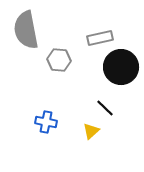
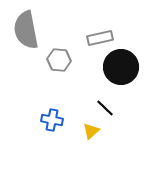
blue cross: moved 6 px right, 2 px up
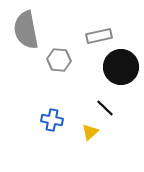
gray rectangle: moved 1 px left, 2 px up
yellow triangle: moved 1 px left, 1 px down
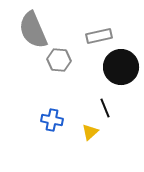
gray semicircle: moved 7 px right; rotated 12 degrees counterclockwise
black line: rotated 24 degrees clockwise
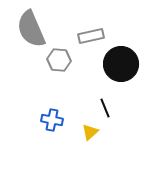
gray semicircle: moved 2 px left, 1 px up
gray rectangle: moved 8 px left
black circle: moved 3 px up
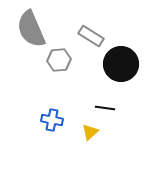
gray rectangle: rotated 45 degrees clockwise
gray hexagon: rotated 10 degrees counterclockwise
black line: rotated 60 degrees counterclockwise
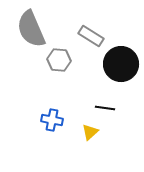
gray hexagon: rotated 10 degrees clockwise
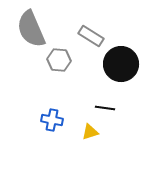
yellow triangle: rotated 24 degrees clockwise
